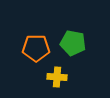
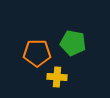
orange pentagon: moved 1 px right, 5 px down
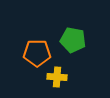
green pentagon: moved 3 px up
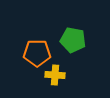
yellow cross: moved 2 px left, 2 px up
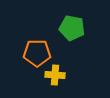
green pentagon: moved 1 px left, 12 px up
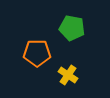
yellow cross: moved 13 px right; rotated 30 degrees clockwise
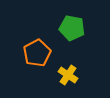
orange pentagon: rotated 28 degrees counterclockwise
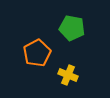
yellow cross: rotated 12 degrees counterclockwise
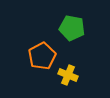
orange pentagon: moved 5 px right, 3 px down
